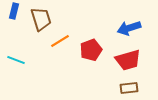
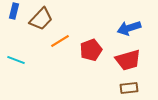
brown trapezoid: rotated 60 degrees clockwise
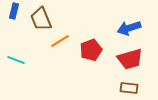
brown trapezoid: rotated 115 degrees clockwise
red trapezoid: moved 2 px right, 1 px up
brown rectangle: rotated 12 degrees clockwise
